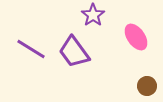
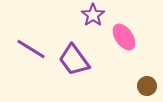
pink ellipse: moved 12 px left
purple trapezoid: moved 8 px down
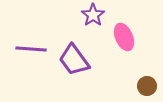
pink ellipse: rotated 12 degrees clockwise
purple line: rotated 28 degrees counterclockwise
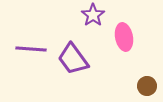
pink ellipse: rotated 12 degrees clockwise
purple trapezoid: moved 1 px left, 1 px up
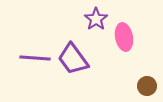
purple star: moved 3 px right, 4 px down
purple line: moved 4 px right, 9 px down
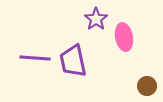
purple trapezoid: moved 2 px down; rotated 24 degrees clockwise
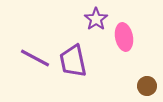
purple line: rotated 24 degrees clockwise
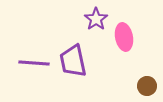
purple line: moved 1 px left, 5 px down; rotated 24 degrees counterclockwise
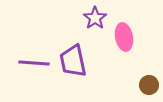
purple star: moved 1 px left, 1 px up
brown circle: moved 2 px right, 1 px up
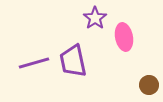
purple line: rotated 20 degrees counterclockwise
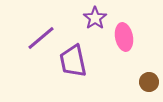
purple line: moved 7 px right, 25 px up; rotated 24 degrees counterclockwise
brown circle: moved 3 px up
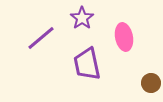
purple star: moved 13 px left
purple trapezoid: moved 14 px right, 3 px down
brown circle: moved 2 px right, 1 px down
